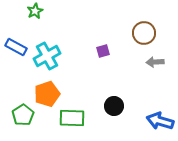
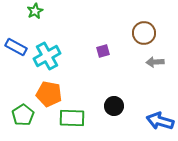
orange pentagon: moved 2 px right; rotated 30 degrees clockwise
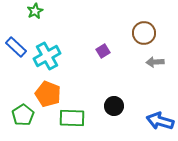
blue rectangle: rotated 15 degrees clockwise
purple square: rotated 16 degrees counterclockwise
orange pentagon: moved 1 px left; rotated 10 degrees clockwise
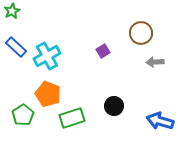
green star: moved 23 px left
brown circle: moved 3 px left
green rectangle: rotated 20 degrees counterclockwise
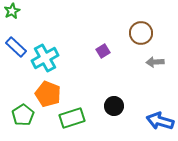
cyan cross: moved 2 px left, 2 px down
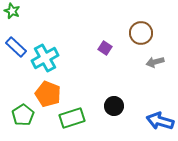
green star: rotated 21 degrees counterclockwise
purple square: moved 2 px right, 3 px up; rotated 24 degrees counterclockwise
gray arrow: rotated 12 degrees counterclockwise
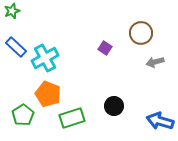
green star: rotated 28 degrees clockwise
